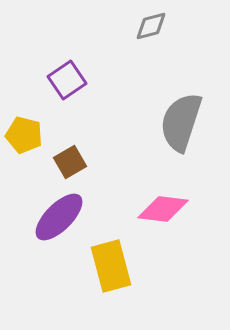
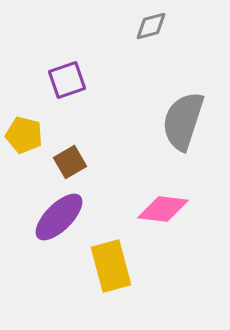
purple square: rotated 15 degrees clockwise
gray semicircle: moved 2 px right, 1 px up
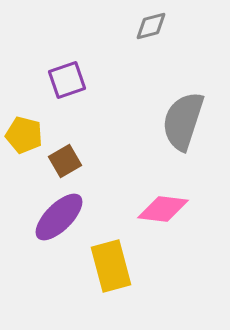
brown square: moved 5 px left, 1 px up
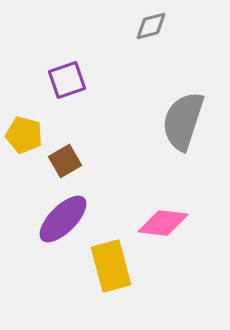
pink diamond: moved 14 px down
purple ellipse: moved 4 px right, 2 px down
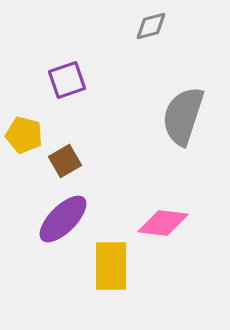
gray semicircle: moved 5 px up
yellow rectangle: rotated 15 degrees clockwise
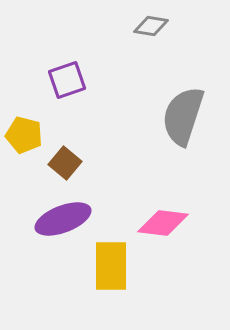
gray diamond: rotated 24 degrees clockwise
brown square: moved 2 px down; rotated 20 degrees counterclockwise
purple ellipse: rotated 24 degrees clockwise
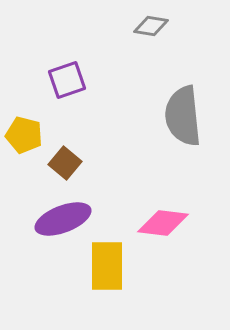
gray semicircle: rotated 24 degrees counterclockwise
yellow rectangle: moved 4 px left
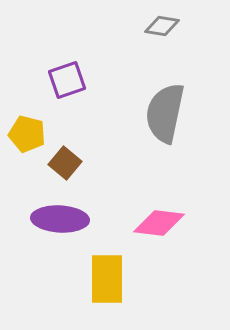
gray diamond: moved 11 px right
gray semicircle: moved 18 px left, 3 px up; rotated 18 degrees clockwise
yellow pentagon: moved 3 px right, 1 px up
purple ellipse: moved 3 px left; rotated 24 degrees clockwise
pink diamond: moved 4 px left
yellow rectangle: moved 13 px down
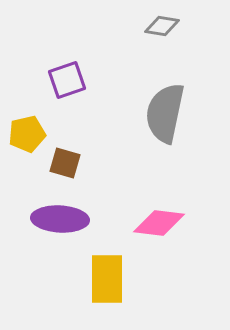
yellow pentagon: rotated 27 degrees counterclockwise
brown square: rotated 24 degrees counterclockwise
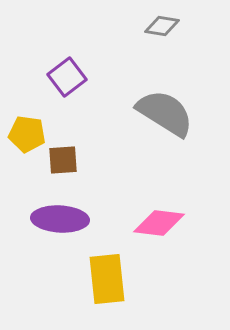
purple square: moved 3 px up; rotated 18 degrees counterclockwise
gray semicircle: rotated 110 degrees clockwise
yellow pentagon: rotated 21 degrees clockwise
brown square: moved 2 px left, 3 px up; rotated 20 degrees counterclockwise
yellow rectangle: rotated 6 degrees counterclockwise
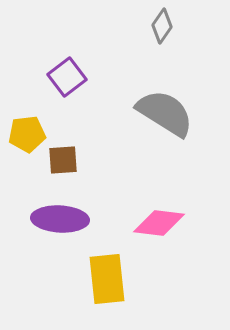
gray diamond: rotated 64 degrees counterclockwise
yellow pentagon: rotated 15 degrees counterclockwise
